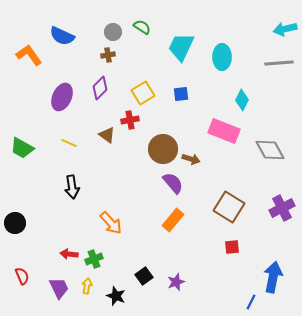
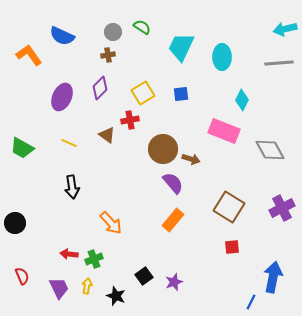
purple star: moved 2 px left
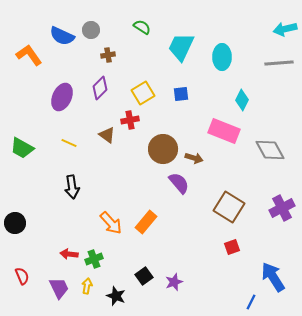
gray circle: moved 22 px left, 2 px up
brown arrow: moved 3 px right, 1 px up
purple semicircle: moved 6 px right
orange rectangle: moved 27 px left, 2 px down
red square: rotated 14 degrees counterclockwise
blue arrow: rotated 44 degrees counterclockwise
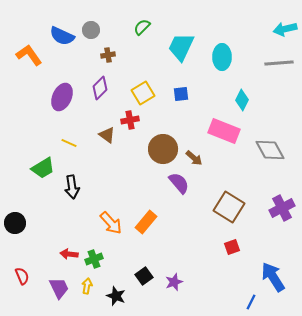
green semicircle: rotated 78 degrees counterclockwise
green trapezoid: moved 21 px right, 20 px down; rotated 60 degrees counterclockwise
brown arrow: rotated 24 degrees clockwise
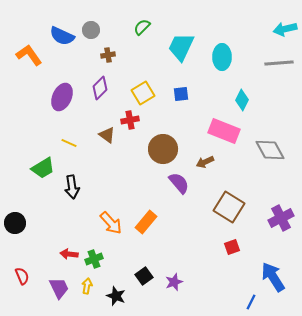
brown arrow: moved 11 px right, 4 px down; rotated 114 degrees clockwise
purple cross: moved 1 px left, 10 px down
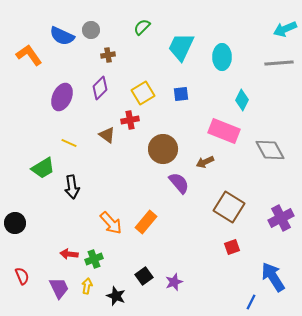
cyan arrow: rotated 10 degrees counterclockwise
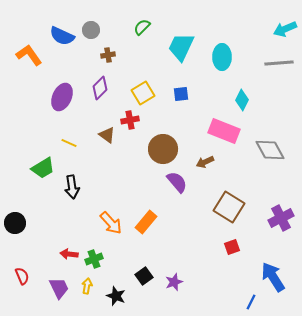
purple semicircle: moved 2 px left, 1 px up
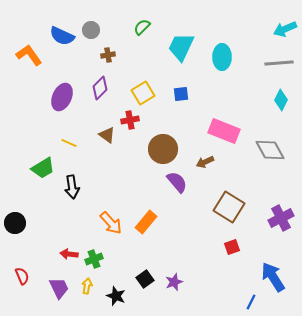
cyan diamond: moved 39 px right
black square: moved 1 px right, 3 px down
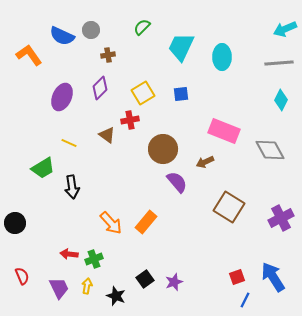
red square: moved 5 px right, 30 px down
blue line: moved 6 px left, 2 px up
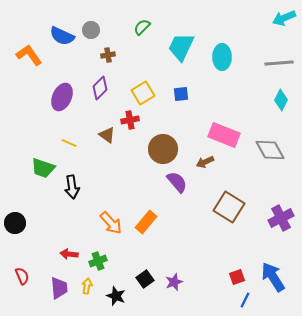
cyan arrow: moved 1 px left, 11 px up
pink rectangle: moved 4 px down
green trapezoid: rotated 50 degrees clockwise
green cross: moved 4 px right, 2 px down
purple trapezoid: rotated 20 degrees clockwise
